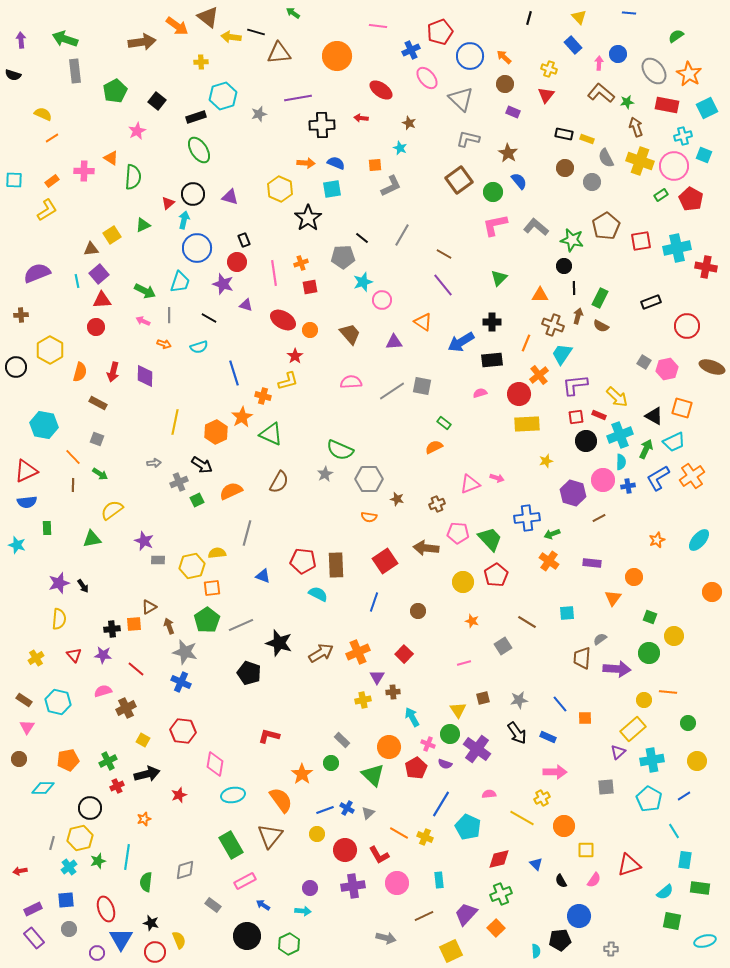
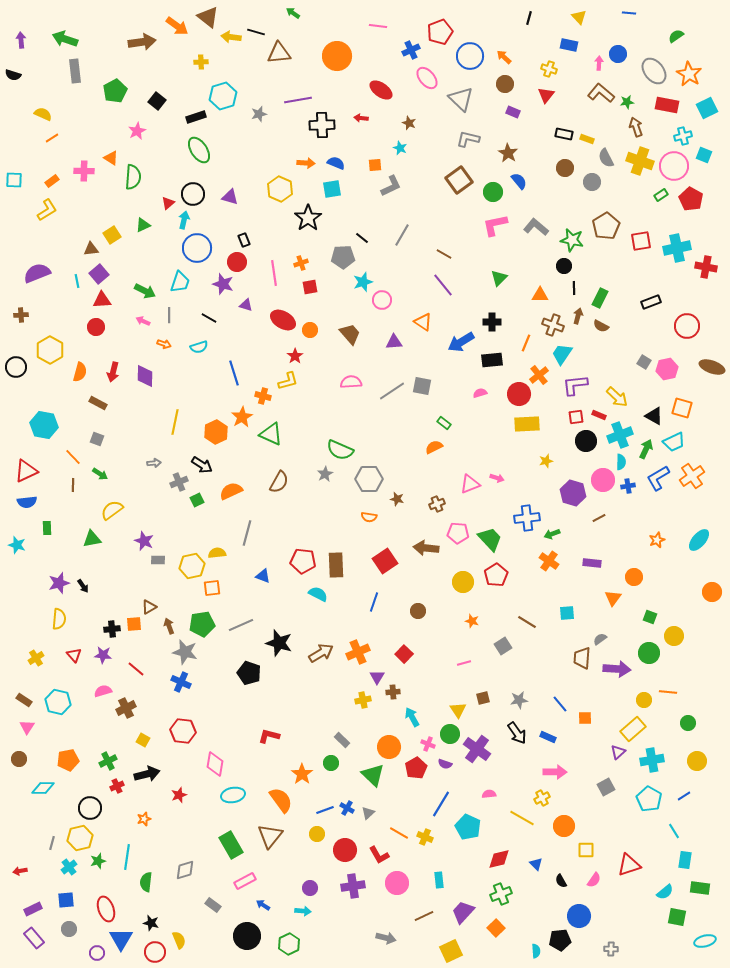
blue rectangle at (573, 45): moved 4 px left; rotated 36 degrees counterclockwise
purple line at (298, 98): moved 2 px down
green pentagon at (207, 620): moved 5 px left, 4 px down; rotated 25 degrees clockwise
gray square at (606, 787): rotated 24 degrees counterclockwise
purple trapezoid at (466, 914): moved 3 px left, 2 px up
green square at (672, 921): moved 5 px right, 4 px up
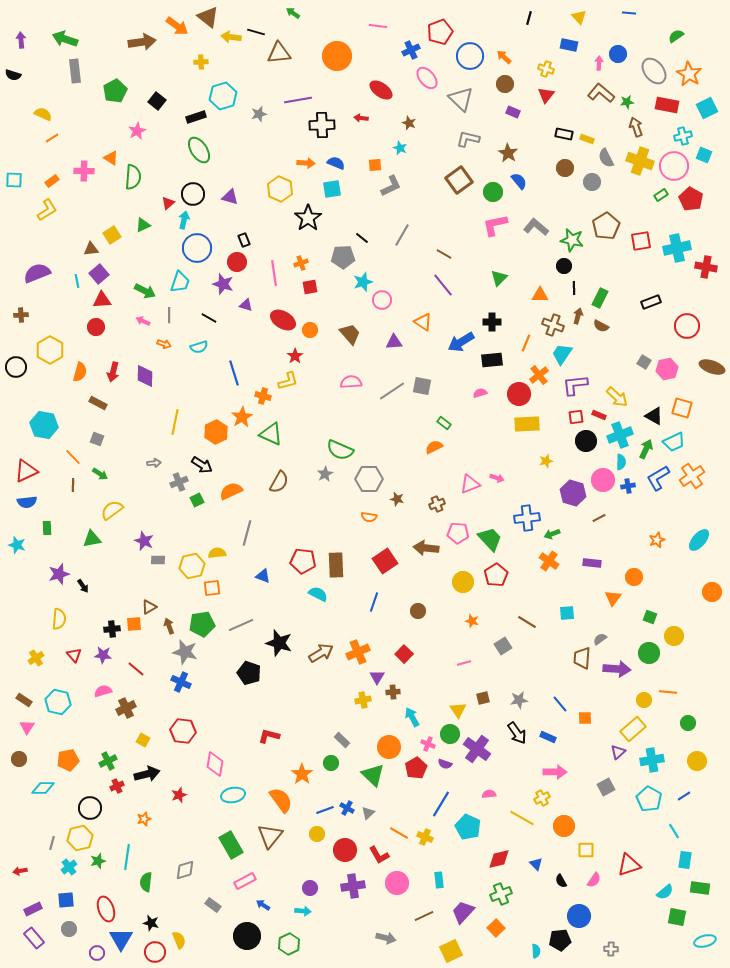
yellow cross at (549, 69): moved 3 px left
purple star at (59, 583): moved 9 px up
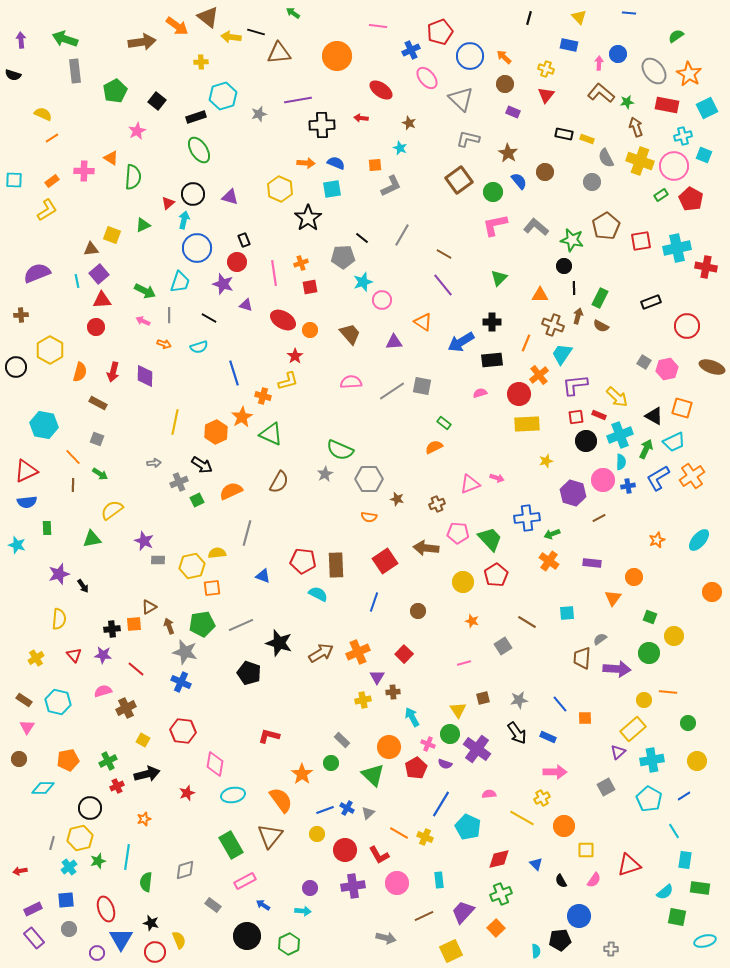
brown circle at (565, 168): moved 20 px left, 4 px down
yellow square at (112, 235): rotated 36 degrees counterclockwise
red star at (179, 795): moved 8 px right, 2 px up
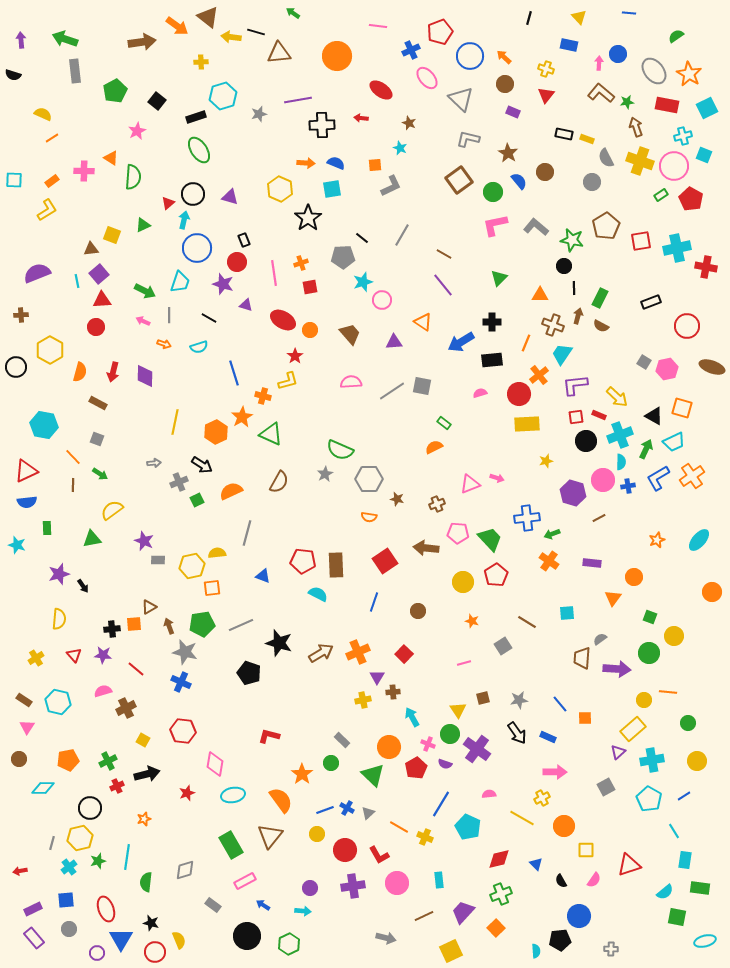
orange line at (399, 833): moved 6 px up
